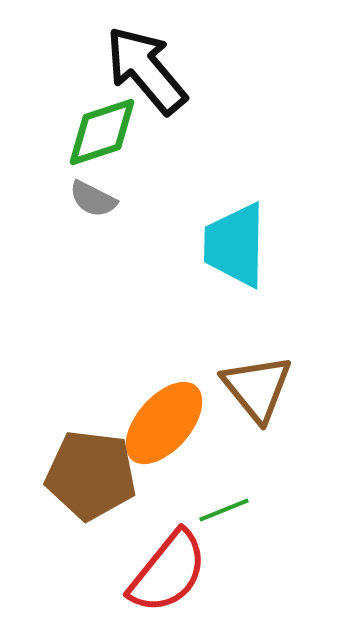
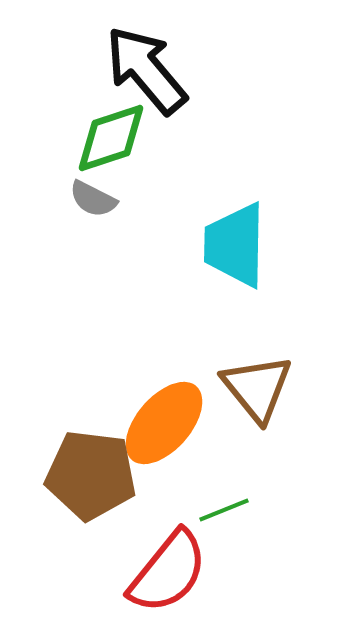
green diamond: moved 9 px right, 6 px down
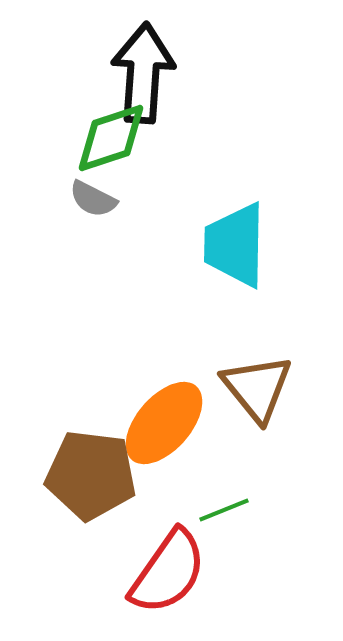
black arrow: moved 3 px left, 3 px down; rotated 44 degrees clockwise
red semicircle: rotated 4 degrees counterclockwise
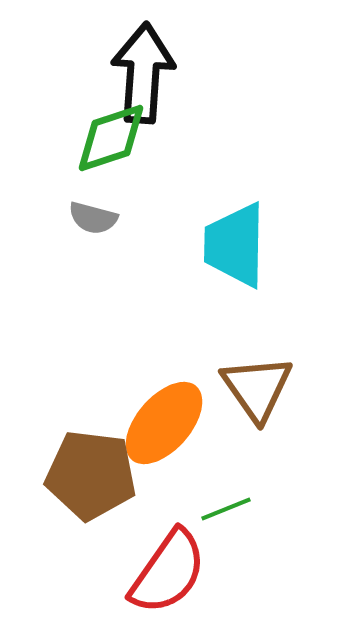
gray semicircle: moved 19 px down; rotated 12 degrees counterclockwise
brown triangle: rotated 4 degrees clockwise
green line: moved 2 px right, 1 px up
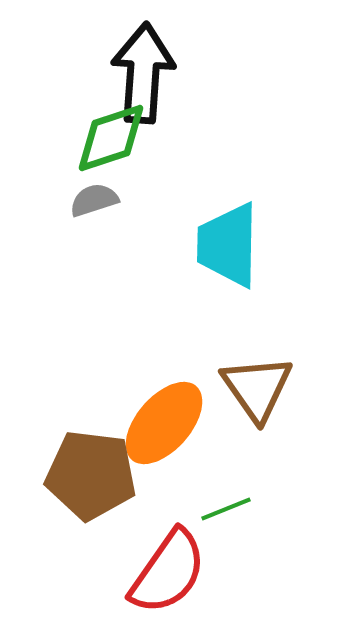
gray semicircle: moved 1 px right, 18 px up; rotated 147 degrees clockwise
cyan trapezoid: moved 7 px left
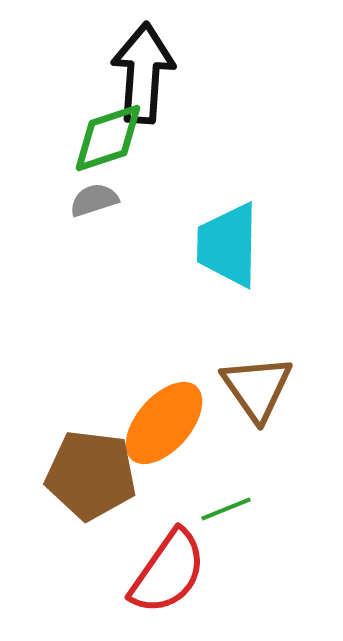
green diamond: moved 3 px left
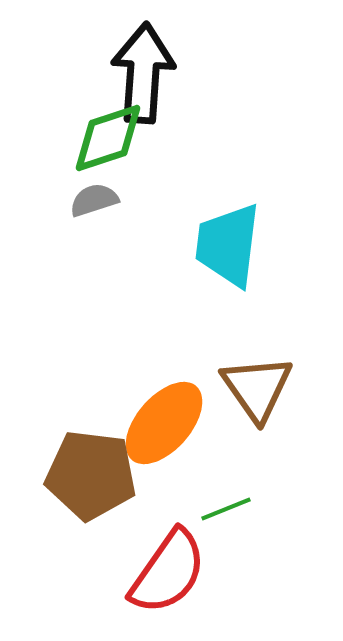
cyan trapezoid: rotated 6 degrees clockwise
